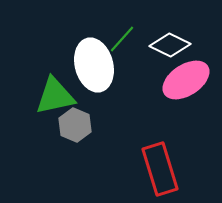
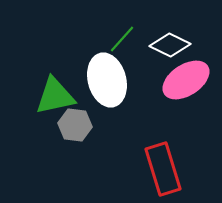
white ellipse: moved 13 px right, 15 px down
gray hexagon: rotated 16 degrees counterclockwise
red rectangle: moved 3 px right
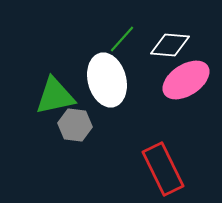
white diamond: rotated 21 degrees counterclockwise
red rectangle: rotated 9 degrees counterclockwise
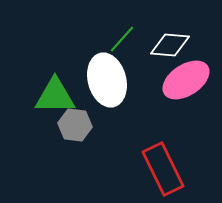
green triangle: rotated 12 degrees clockwise
